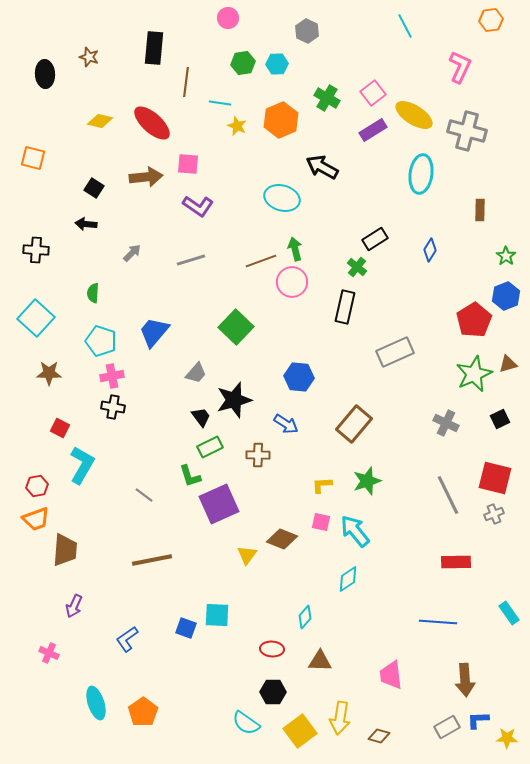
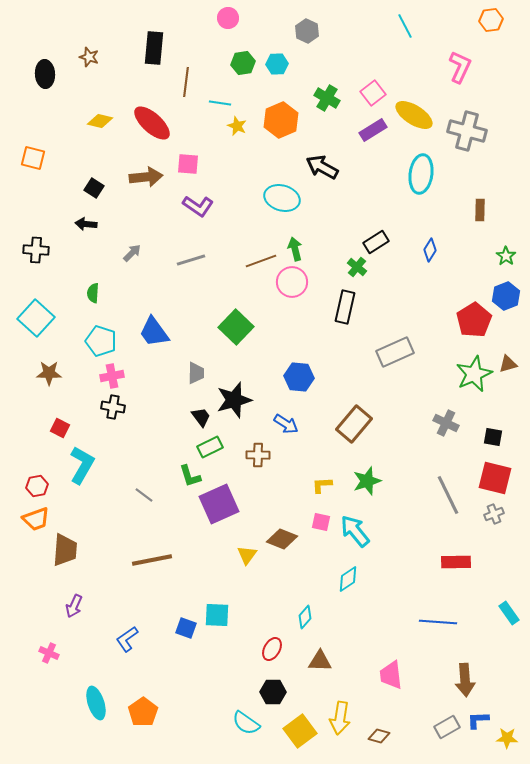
black rectangle at (375, 239): moved 1 px right, 3 px down
blue trapezoid at (154, 332): rotated 76 degrees counterclockwise
gray trapezoid at (196, 373): rotated 40 degrees counterclockwise
black square at (500, 419): moved 7 px left, 18 px down; rotated 36 degrees clockwise
red ellipse at (272, 649): rotated 65 degrees counterclockwise
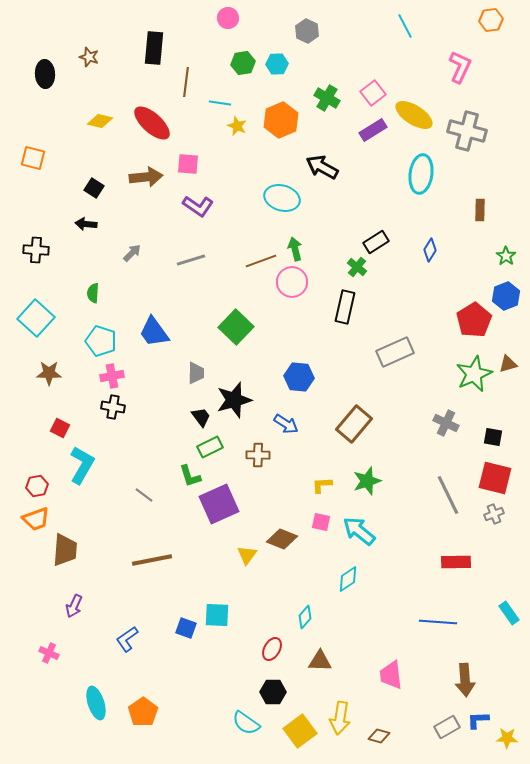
cyan arrow at (355, 531): moved 4 px right; rotated 12 degrees counterclockwise
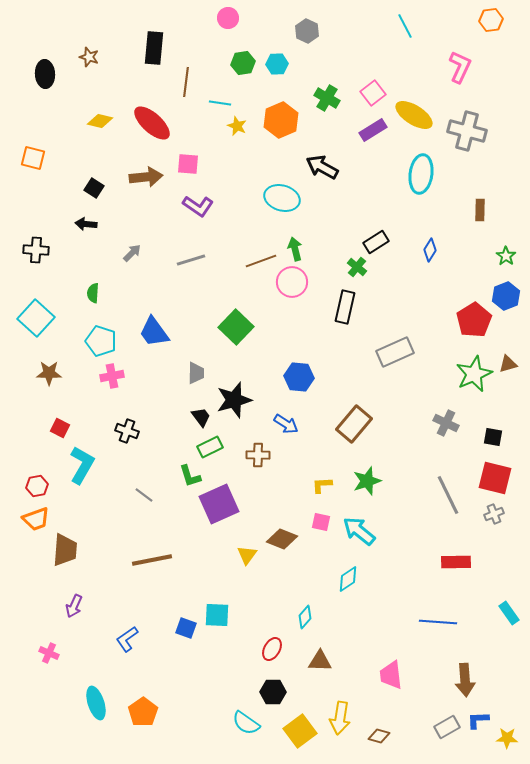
black cross at (113, 407): moved 14 px right, 24 px down; rotated 10 degrees clockwise
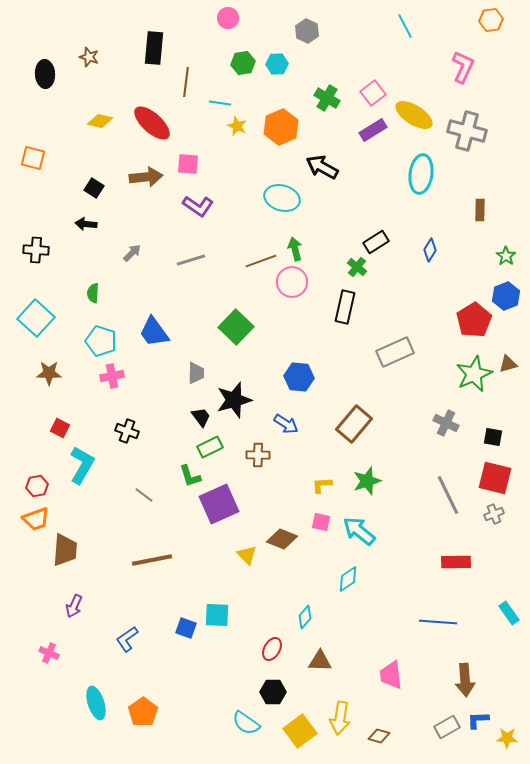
pink L-shape at (460, 67): moved 3 px right
orange hexagon at (281, 120): moved 7 px down
yellow triangle at (247, 555): rotated 20 degrees counterclockwise
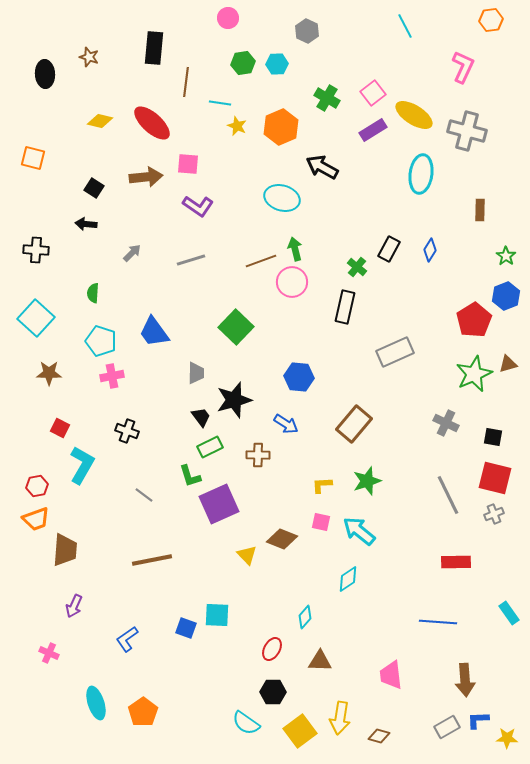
black rectangle at (376, 242): moved 13 px right, 7 px down; rotated 30 degrees counterclockwise
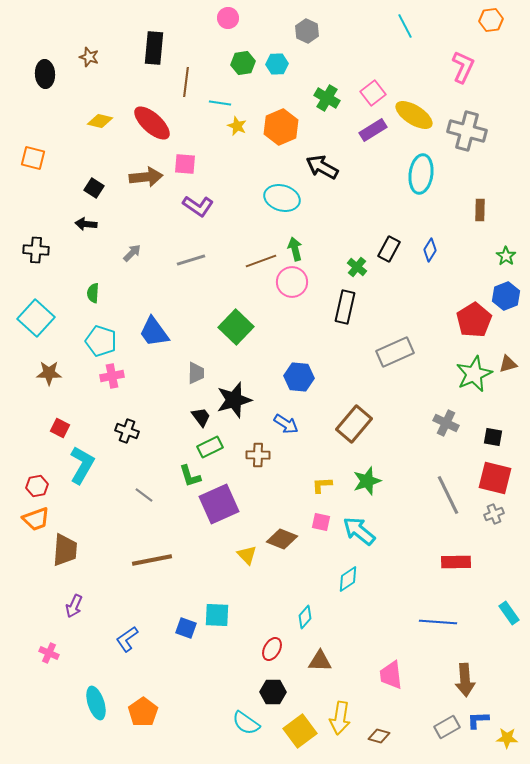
pink square at (188, 164): moved 3 px left
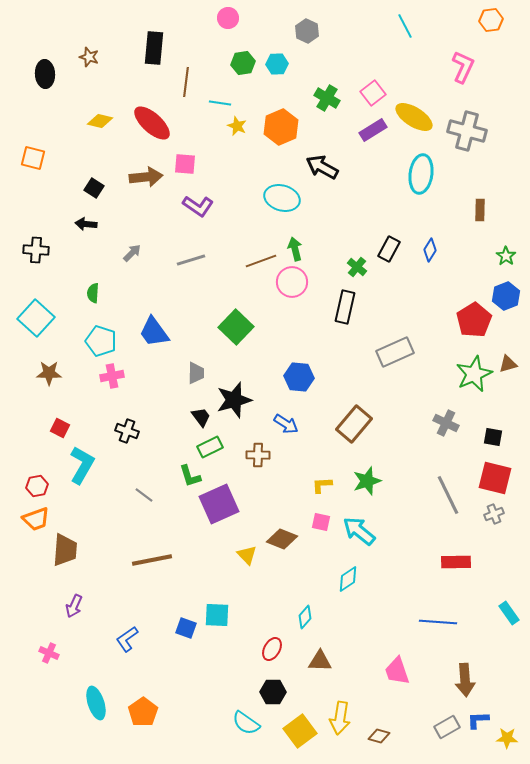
yellow ellipse at (414, 115): moved 2 px down
pink trapezoid at (391, 675): moved 6 px right, 4 px up; rotated 12 degrees counterclockwise
